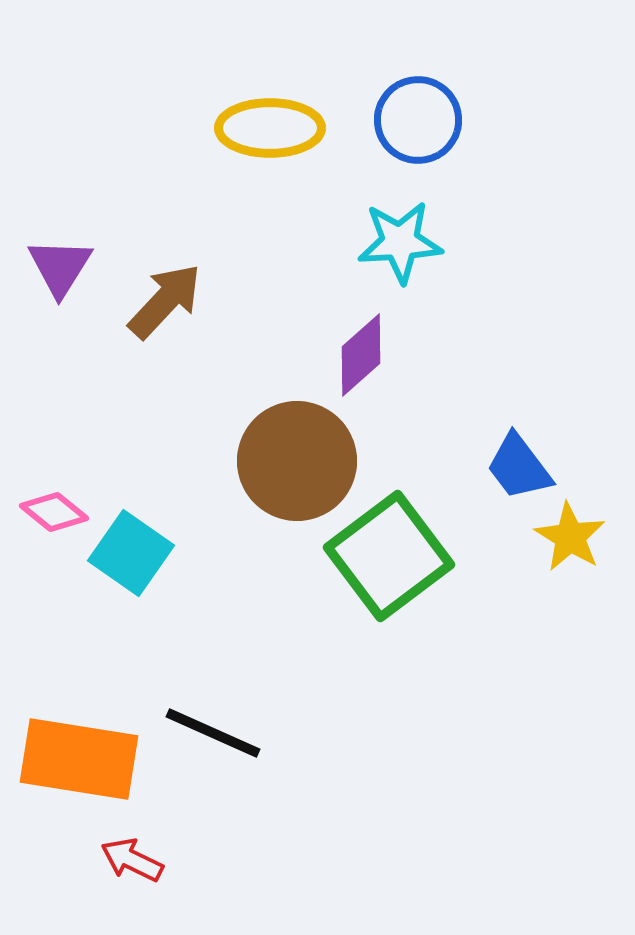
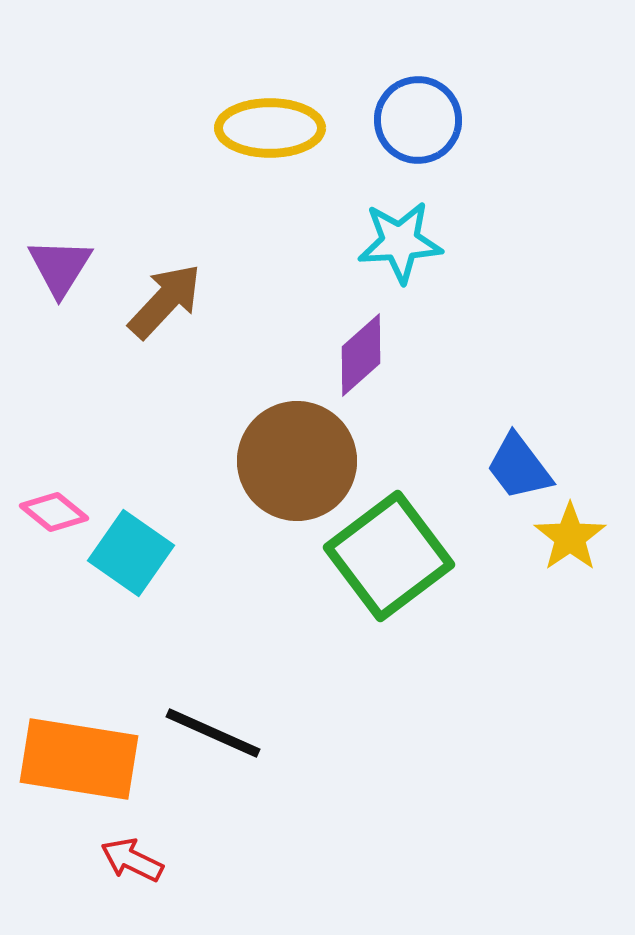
yellow star: rotated 6 degrees clockwise
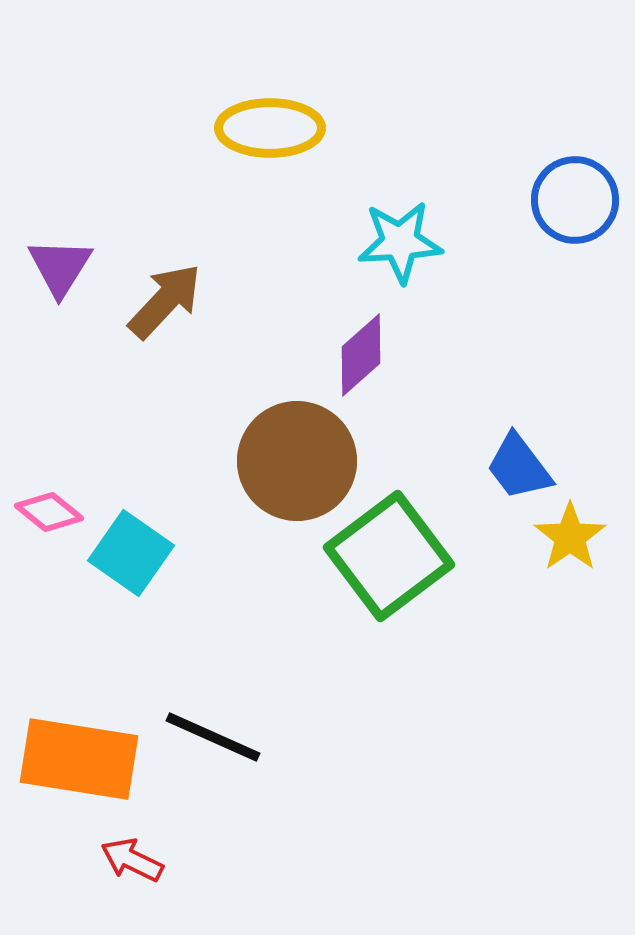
blue circle: moved 157 px right, 80 px down
pink diamond: moved 5 px left
black line: moved 4 px down
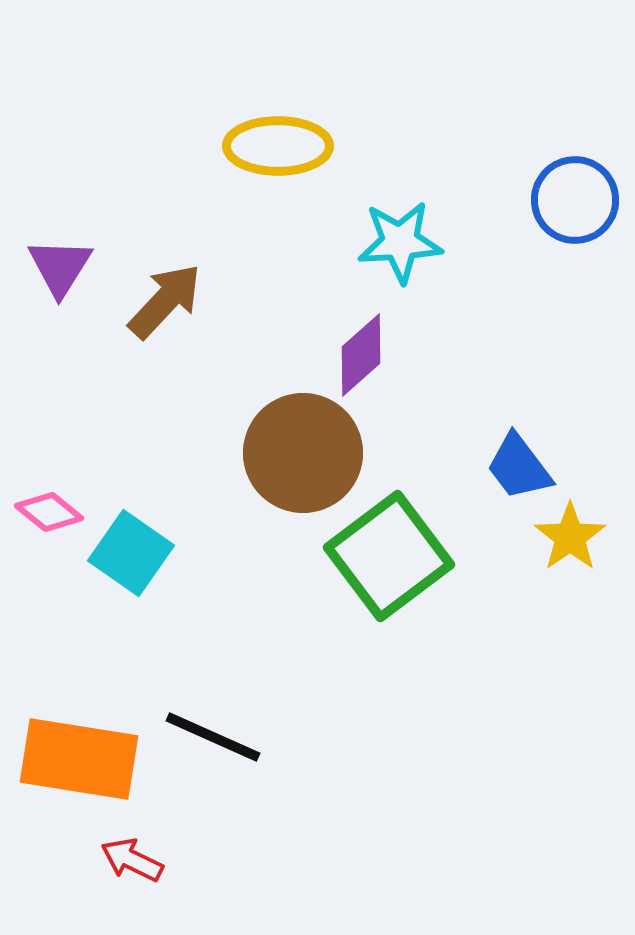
yellow ellipse: moved 8 px right, 18 px down
brown circle: moved 6 px right, 8 px up
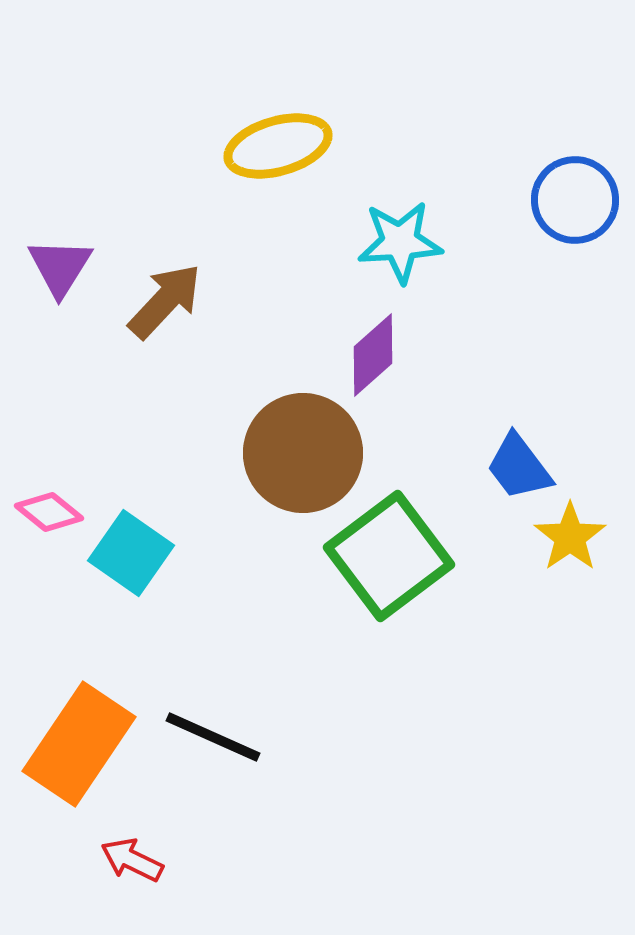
yellow ellipse: rotated 16 degrees counterclockwise
purple diamond: moved 12 px right
orange rectangle: moved 15 px up; rotated 65 degrees counterclockwise
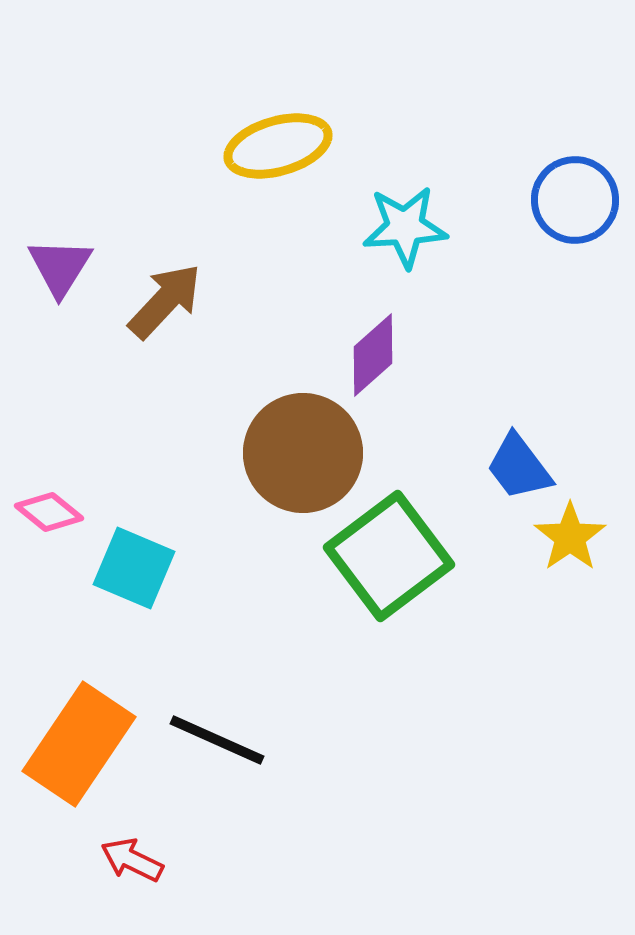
cyan star: moved 5 px right, 15 px up
cyan square: moved 3 px right, 15 px down; rotated 12 degrees counterclockwise
black line: moved 4 px right, 3 px down
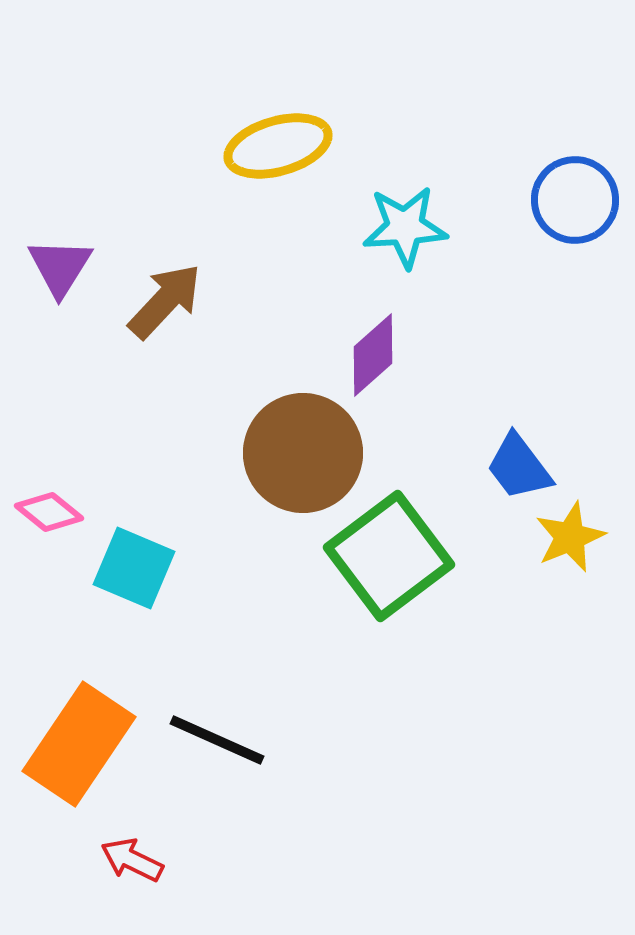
yellow star: rotated 12 degrees clockwise
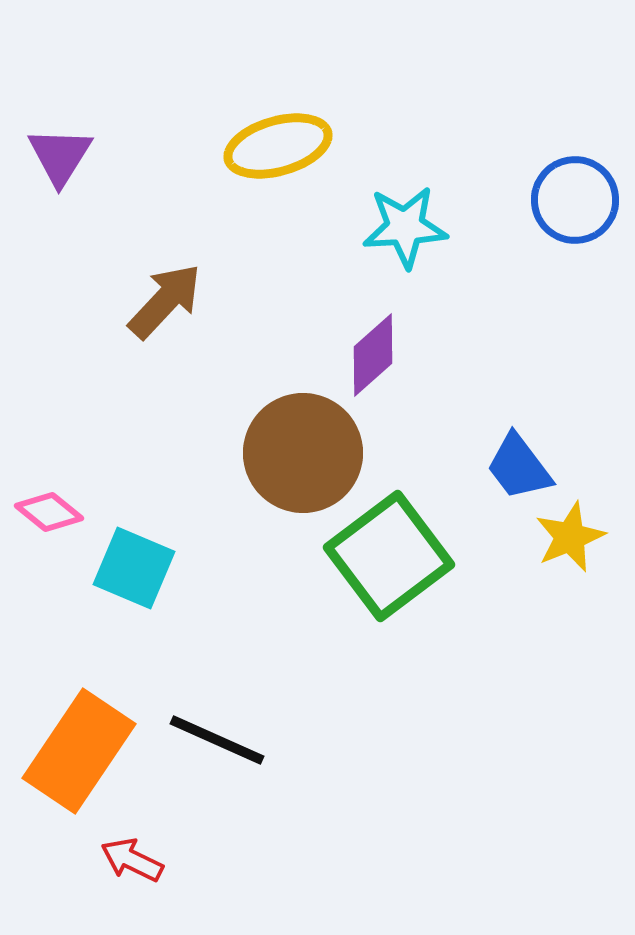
purple triangle: moved 111 px up
orange rectangle: moved 7 px down
